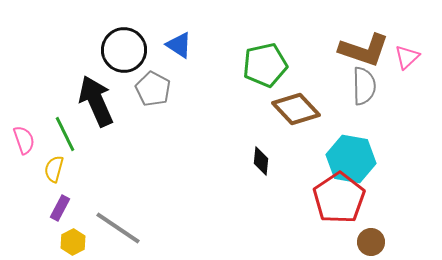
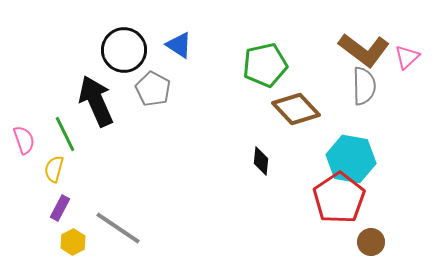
brown L-shape: rotated 18 degrees clockwise
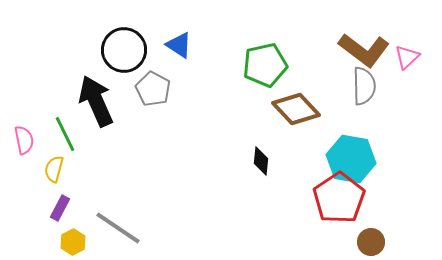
pink semicircle: rotated 8 degrees clockwise
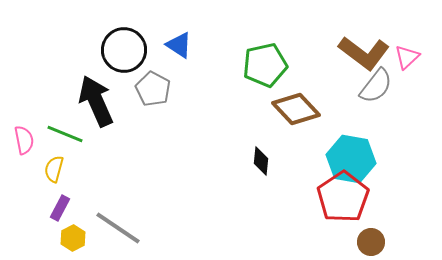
brown L-shape: moved 3 px down
gray semicircle: moved 12 px right; rotated 39 degrees clockwise
green line: rotated 42 degrees counterclockwise
red pentagon: moved 4 px right, 1 px up
yellow hexagon: moved 4 px up
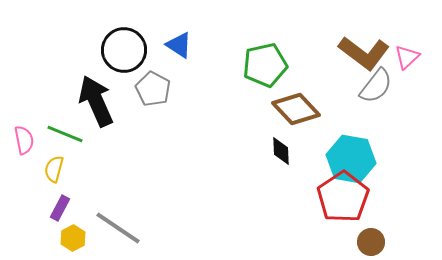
black diamond: moved 20 px right, 10 px up; rotated 8 degrees counterclockwise
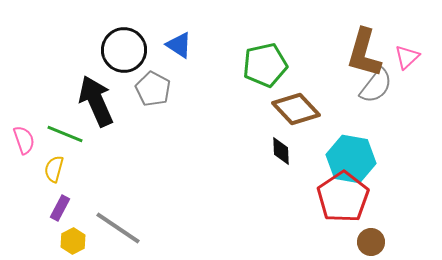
brown L-shape: rotated 69 degrees clockwise
pink semicircle: rotated 8 degrees counterclockwise
yellow hexagon: moved 3 px down
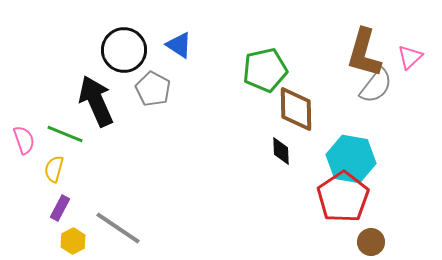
pink triangle: moved 3 px right
green pentagon: moved 5 px down
brown diamond: rotated 42 degrees clockwise
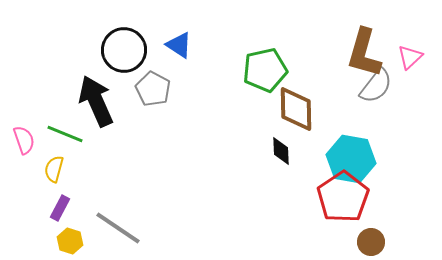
yellow hexagon: moved 3 px left; rotated 15 degrees counterclockwise
